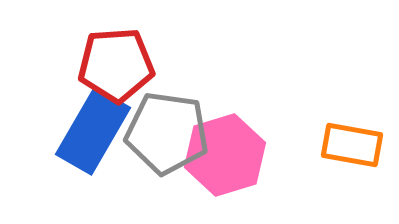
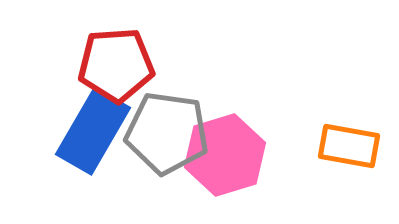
orange rectangle: moved 3 px left, 1 px down
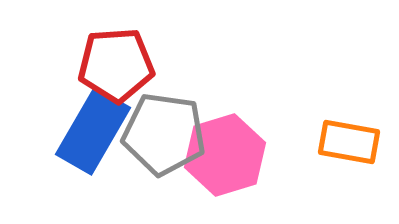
gray pentagon: moved 3 px left, 1 px down
orange rectangle: moved 4 px up
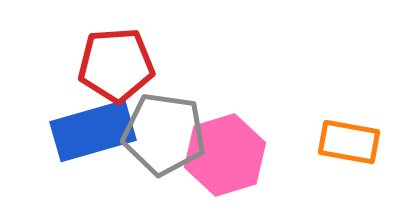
blue rectangle: rotated 44 degrees clockwise
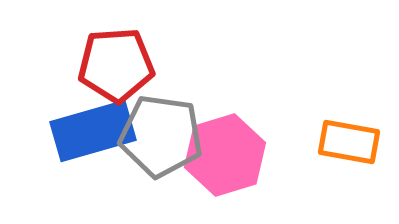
gray pentagon: moved 3 px left, 2 px down
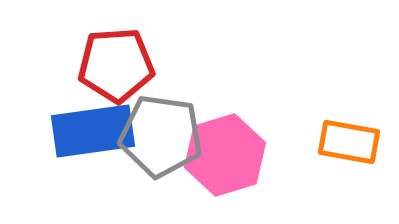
blue rectangle: rotated 8 degrees clockwise
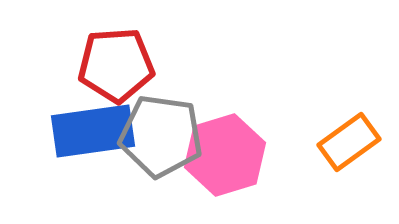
orange rectangle: rotated 46 degrees counterclockwise
